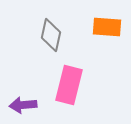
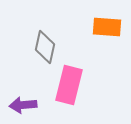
gray diamond: moved 6 px left, 12 px down
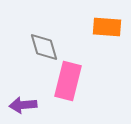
gray diamond: moved 1 px left; rotated 28 degrees counterclockwise
pink rectangle: moved 1 px left, 4 px up
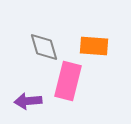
orange rectangle: moved 13 px left, 19 px down
purple arrow: moved 5 px right, 4 px up
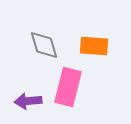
gray diamond: moved 2 px up
pink rectangle: moved 6 px down
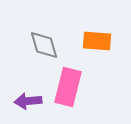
orange rectangle: moved 3 px right, 5 px up
